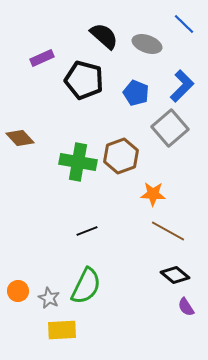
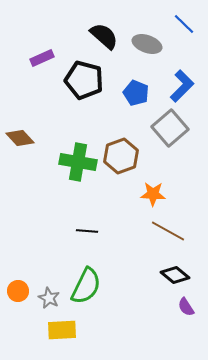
black line: rotated 25 degrees clockwise
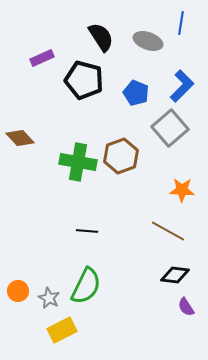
blue line: moved 3 px left, 1 px up; rotated 55 degrees clockwise
black semicircle: moved 3 px left, 1 px down; rotated 16 degrees clockwise
gray ellipse: moved 1 px right, 3 px up
orange star: moved 29 px right, 4 px up
black diamond: rotated 32 degrees counterclockwise
yellow rectangle: rotated 24 degrees counterclockwise
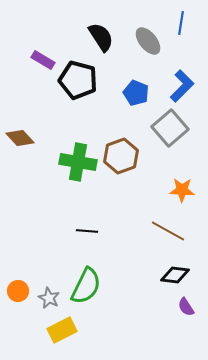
gray ellipse: rotated 32 degrees clockwise
purple rectangle: moved 1 px right, 2 px down; rotated 55 degrees clockwise
black pentagon: moved 6 px left
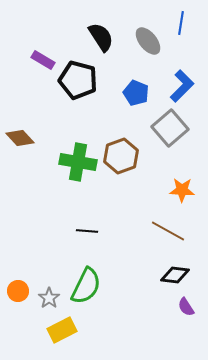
gray star: rotated 10 degrees clockwise
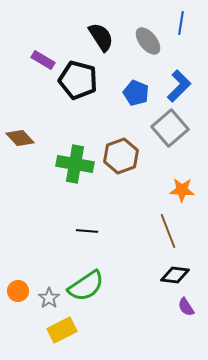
blue L-shape: moved 3 px left
green cross: moved 3 px left, 2 px down
brown line: rotated 40 degrees clockwise
green semicircle: rotated 30 degrees clockwise
